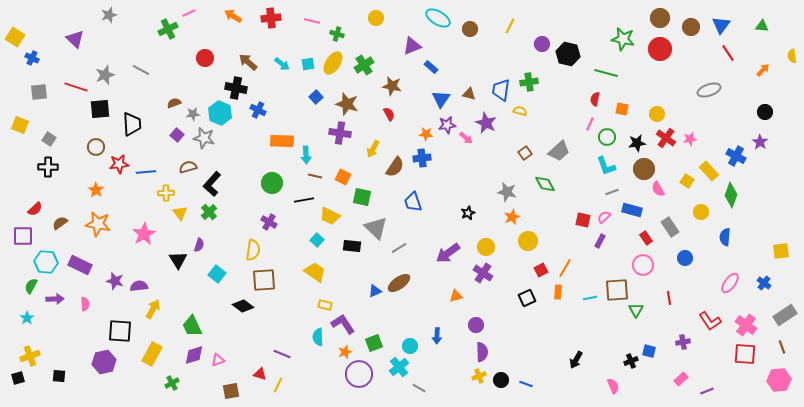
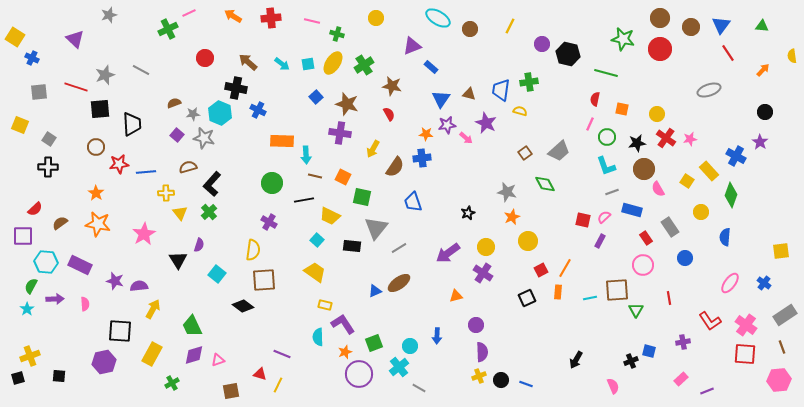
orange star at (96, 190): moved 3 px down
gray triangle at (376, 228): rotated 25 degrees clockwise
cyan star at (27, 318): moved 9 px up
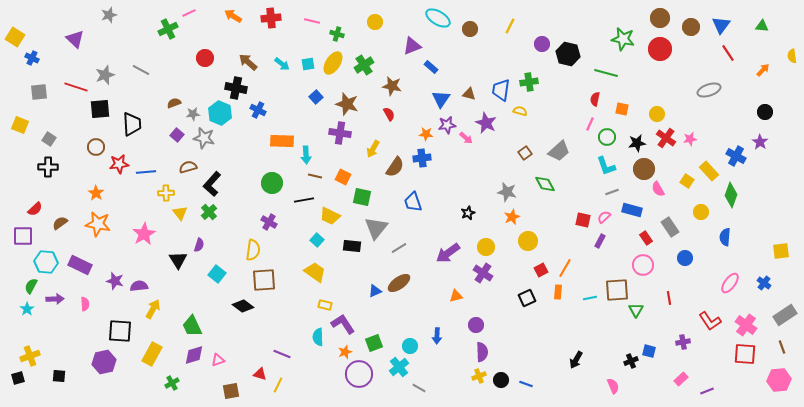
yellow circle at (376, 18): moved 1 px left, 4 px down
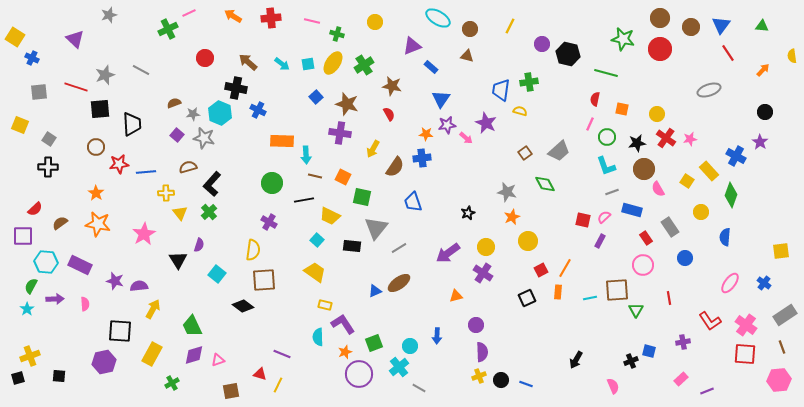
brown triangle at (469, 94): moved 2 px left, 38 px up
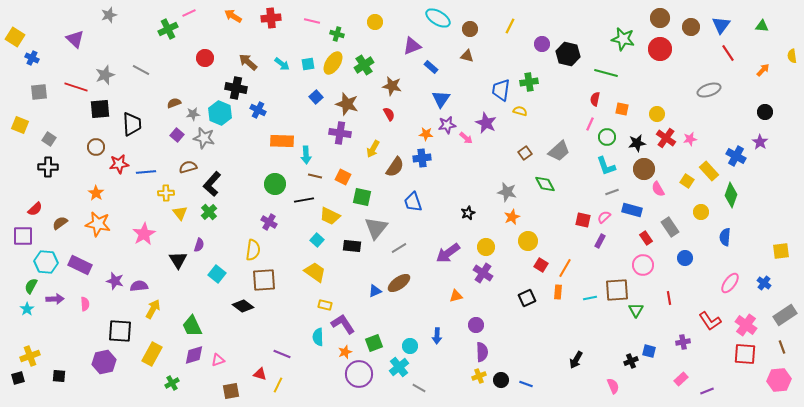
green circle at (272, 183): moved 3 px right, 1 px down
red square at (541, 270): moved 5 px up; rotated 32 degrees counterclockwise
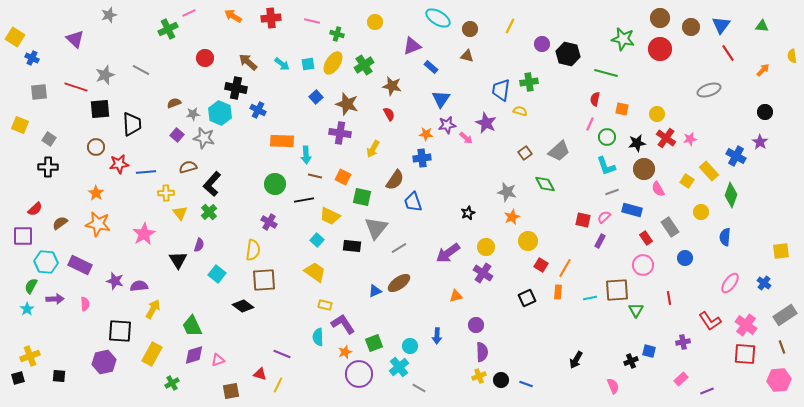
brown semicircle at (395, 167): moved 13 px down
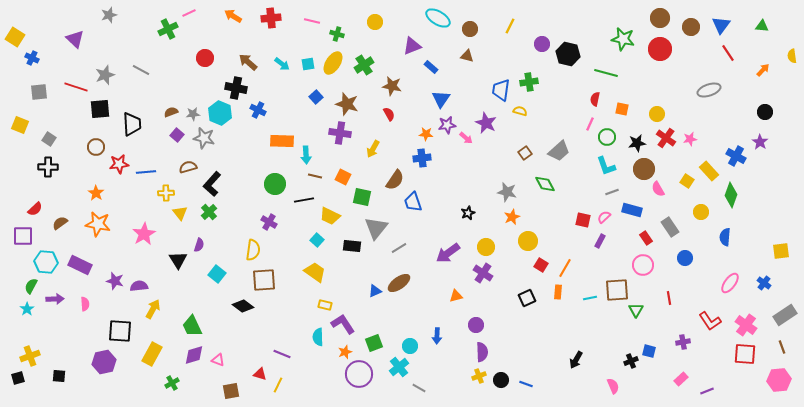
brown semicircle at (174, 103): moved 3 px left, 9 px down
pink triangle at (218, 360): rotated 40 degrees clockwise
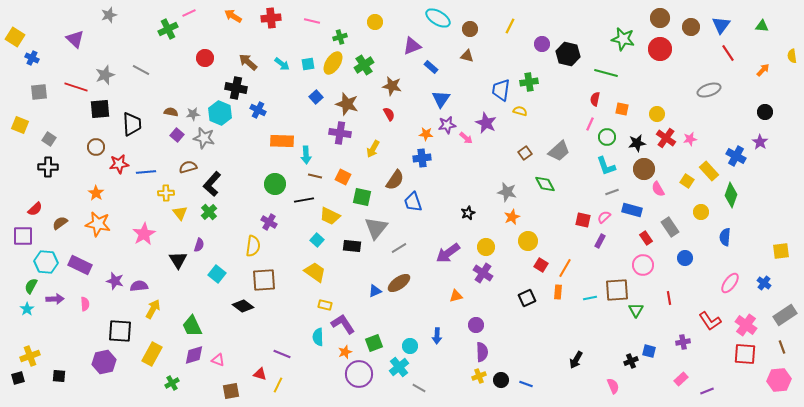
green cross at (337, 34): moved 3 px right, 3 px down; rotated 32 degrees counterclockwise
brown semicircle at (171, 112): rotated 32 degrees clockwise
yellow semicircle at (253, 250): moved 4 px up
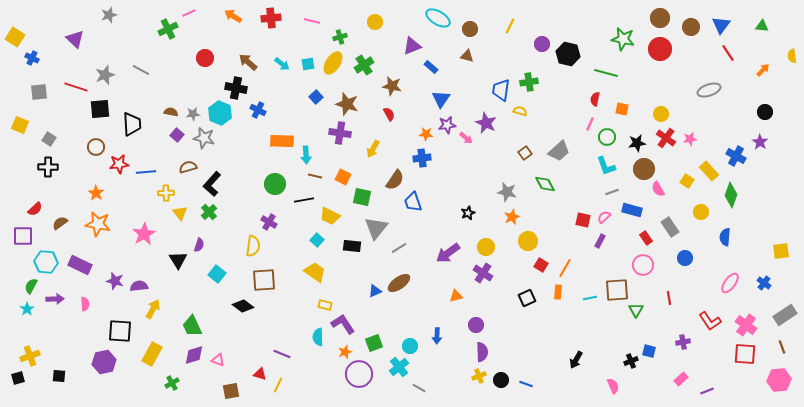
yellow circle at (657, 114): moved 4 px right
